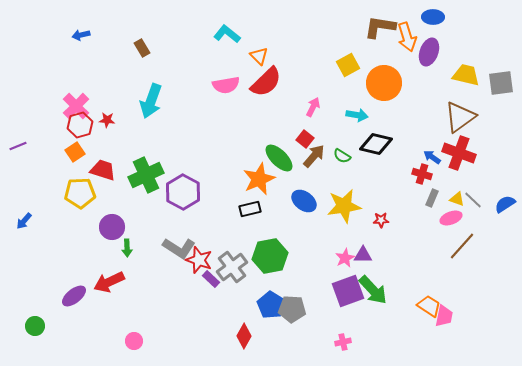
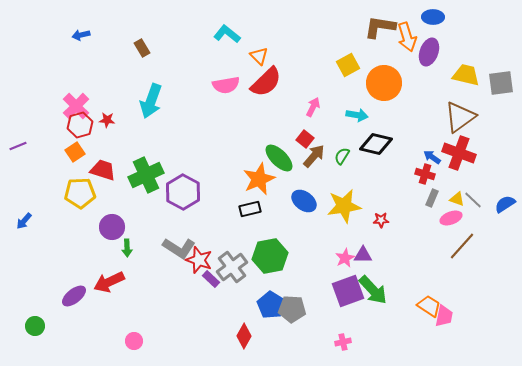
green semicircle at (342, 156): rotated 90 degrees clockwise
red cross at (422, 174): moved 3 px right
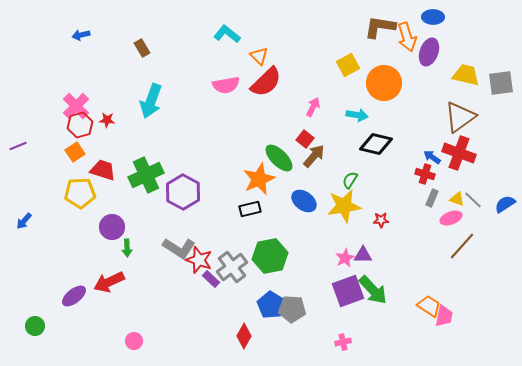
green semicircle at (342, 156): moved 8 px right, 24 px down
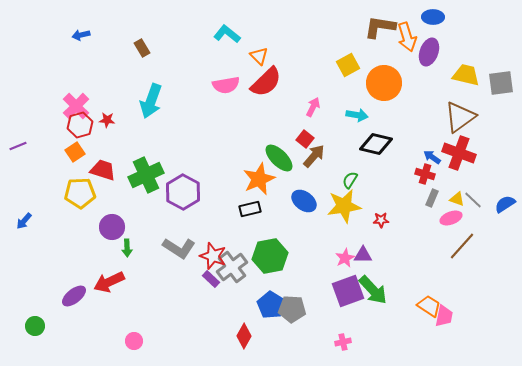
red star at (199, 260): moved 14 px right, 4 px up
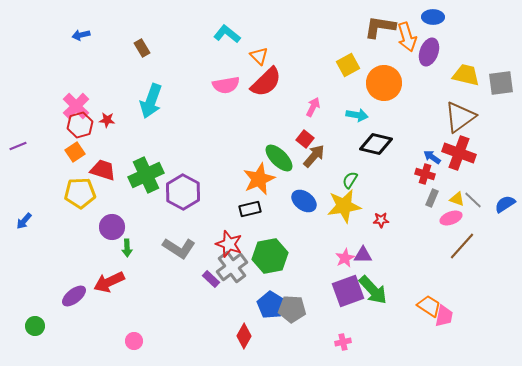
red star at (213, 256): moved 16 px right, 12 px up
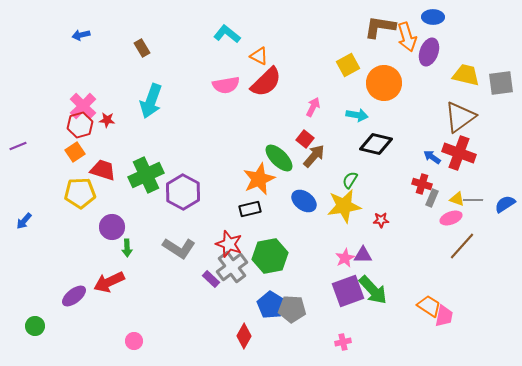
orange triangle at (259, 56): rotated 18 degrees counterclockwise
pink cross at (76, 106): moved 7 px right
red cross at (425, 174): moved 3 px left, 10 px down
gray line at (473, 200): rotated 42 degrees counterclockwise
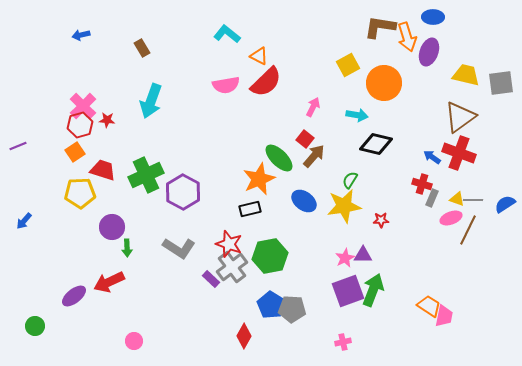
brown line at (462, 246): moved 6 px right, 16 px up; rotated 16 degrees counterclockwise
green arrow at (373, 290): rotated 116 degrees counterclockwise
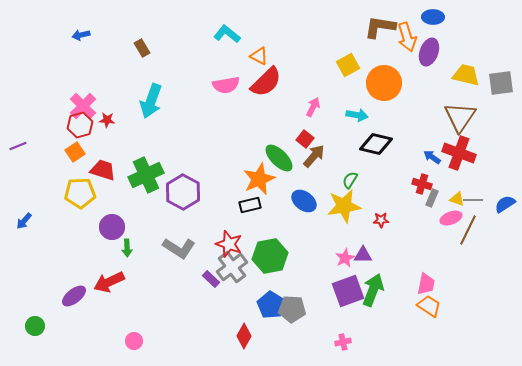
brown triangle at (460, 117): rotated 20 degrees counterclockwise
black rectangle at (250, 209): moved 4 px up
pink trapezoid at (444, 316): moved 18 px left, 32 px up
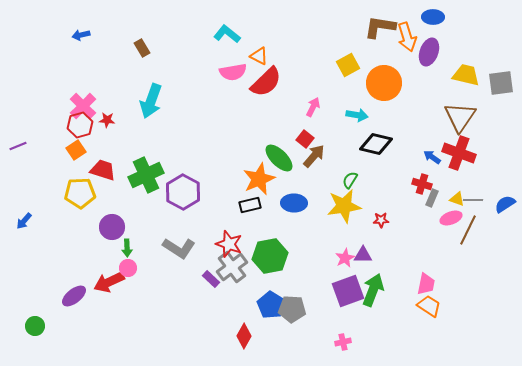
pink semicircle at (226, 85): moved 7 px right, 13 px up
orange square at (75, 152): moved 1 px right, 2 px up
blue ellipse at (304, 201): moved 10 px left, 2 px down; rotated 35 degrees counterclockwise
pink circle at (134, 341): moved 6 px left, 73 px up
